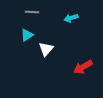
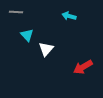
gray line: moved 16 px left
cyan arrow: moved 2 px left, 2 px up; rotated 32 degrees clockwise
cyan triangle: rotated 40 degrees counterclockwise
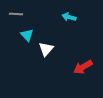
gray line: moved 2 px down
cyan arrow: moved 1 px down
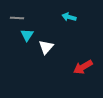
gray line: moved 1 px right, 4 px down
cyan triangle: rotated 16 degrees clockwise
white triangle: moved 2 px up
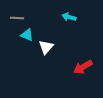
cyan triangle: rotated 40 degrees counterclockwise
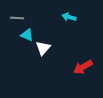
white triangle: moved 3 px left, 1 px down
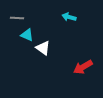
white triangle: rotated 35 degrees counterclockwise
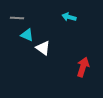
red arrow: rotated 138 degrees clockwise
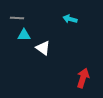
cyan arrow: moved 1 px right, 2 px down
cyan triangle: moved 3 px left; rotated 24 degrees counterclockwise
red arrow: moved 11 px down
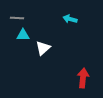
cyan triangle: moved 1 px left
white triangle: rotated 42 degrees clockwise
red arrow: rotated 12 degrees counterclockwise
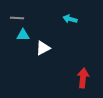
white triangle: rotated 14 degrees clockwise
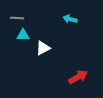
red arrow: moved 5 px left, 1 px up; rotated 54 degrees clockwise
